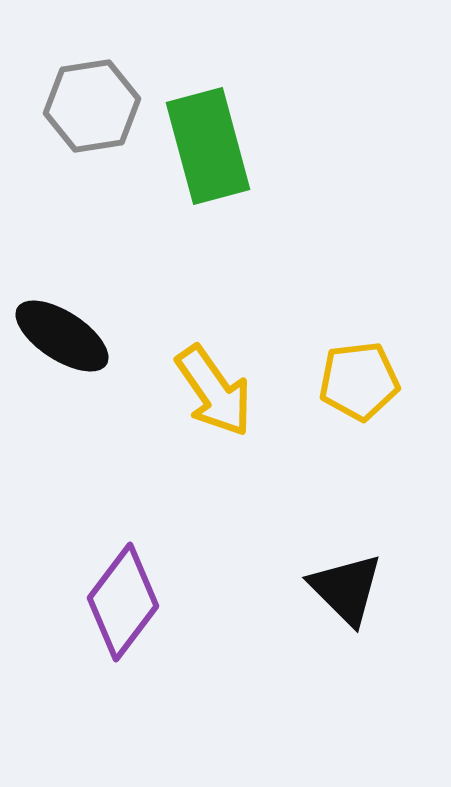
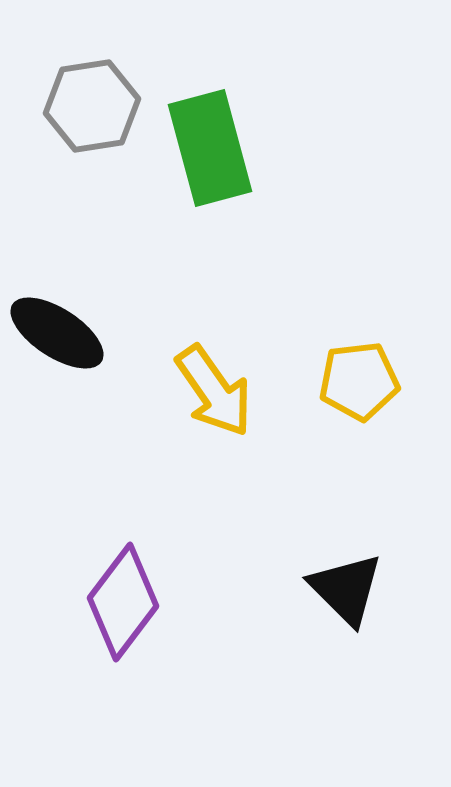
green rectangle: moved 2 px right, 2 px down
black ellipse: moved 5 px left, 3 px up
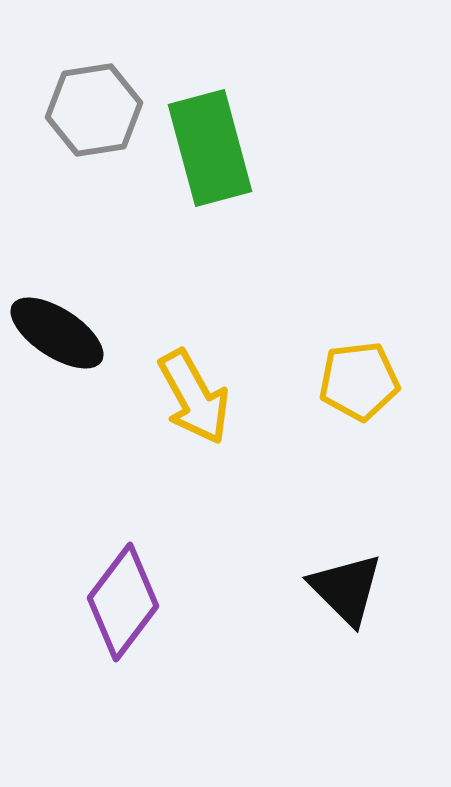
gray hexagon: moved 2 px right, 4 px down
yellow arrow: moved 20 px left, 6 px down; rotated 6 degrees clockwise
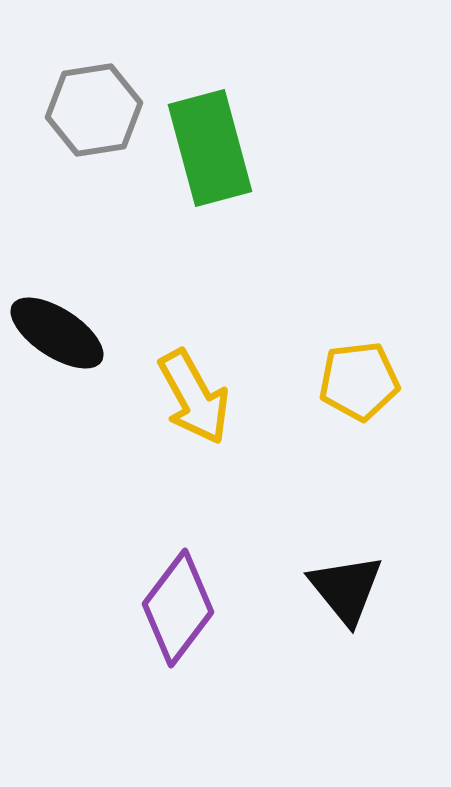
black triangle: rotated 6 degrees clockwise
purple diamond: moved 55 px right, 6 px down
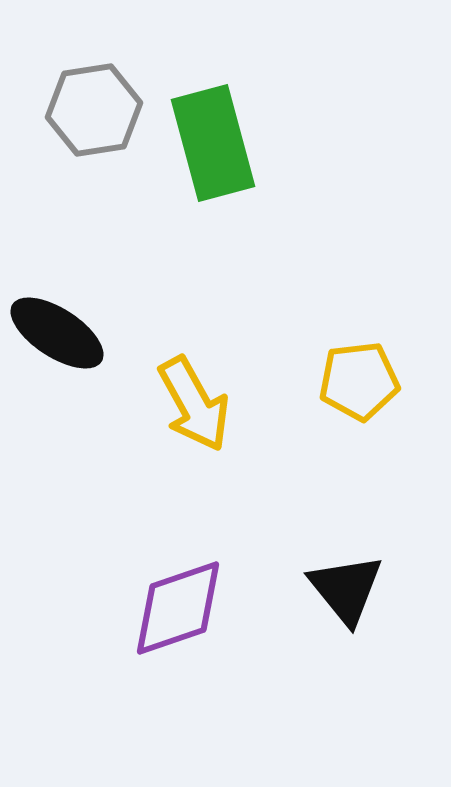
green rectangle: moved 3 px right, 5 px up
yellow arrow: moved 7 px down
purple diamond: rotated 34 degrees clockwise
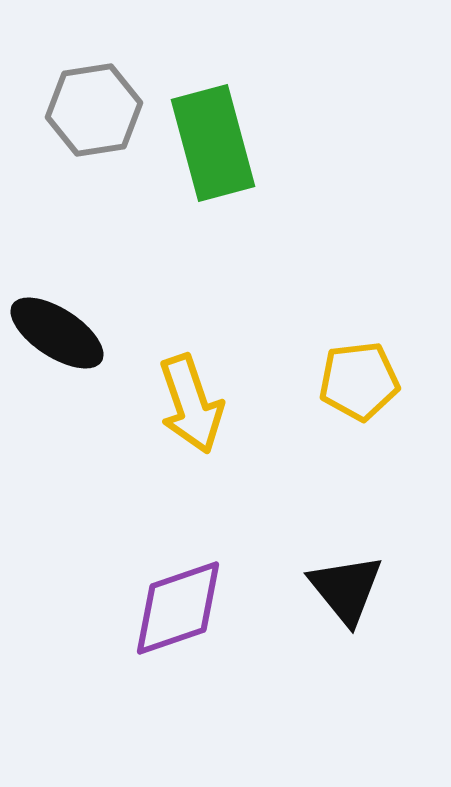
yellow arrow: moved 3 px left; rotated 10 degrees clockwise
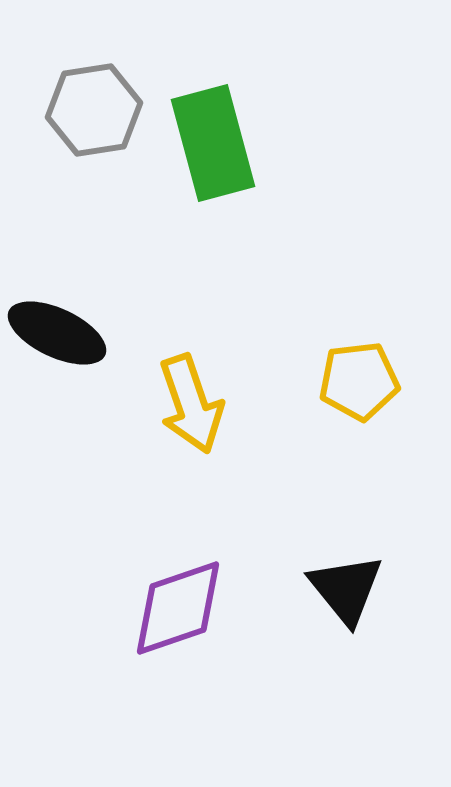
black ellipse: rotated 8 degrees counterclockwise
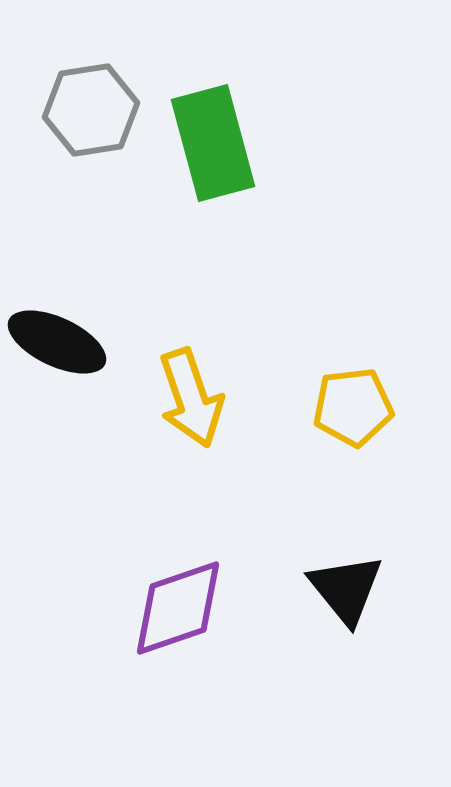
gray hexagon: moved 3 px left
black ellipse: moved 9 px down
yellow pentagon: moved 6 px left, 26 px down
yellow arrow: moved 6 px up
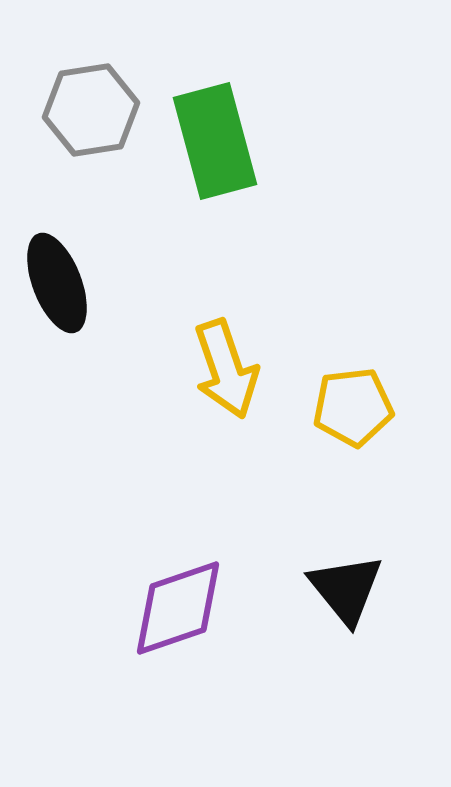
green rectangle: moved 2 px right, 2 px up
black ellipse: moved 59 px up; rotated 44 degrees clockwise
yellow arrow: moved 35 px right, 29 px up
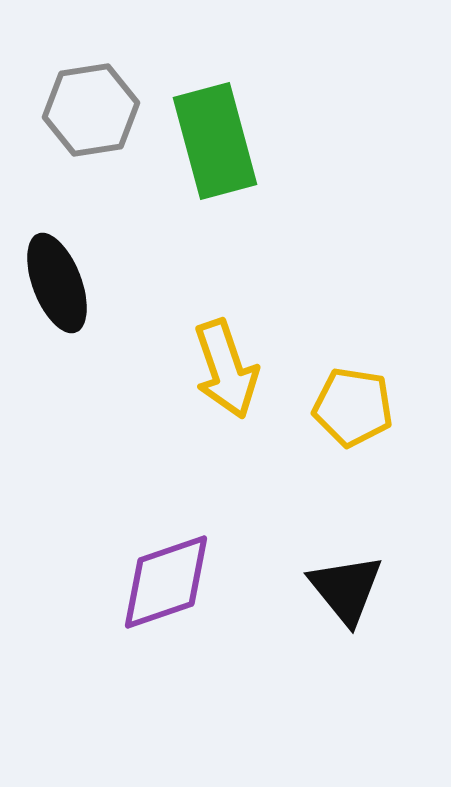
yellow pentagon: rotated 16 degrees clockwise
purple diamond: moved 12 px left, 26 px up
